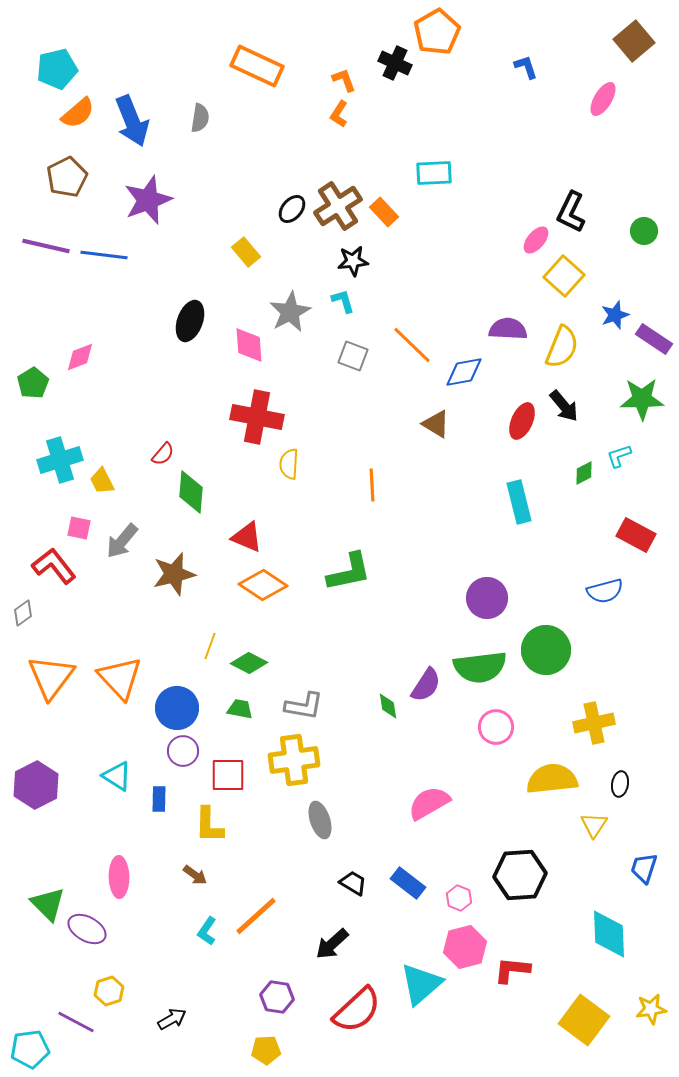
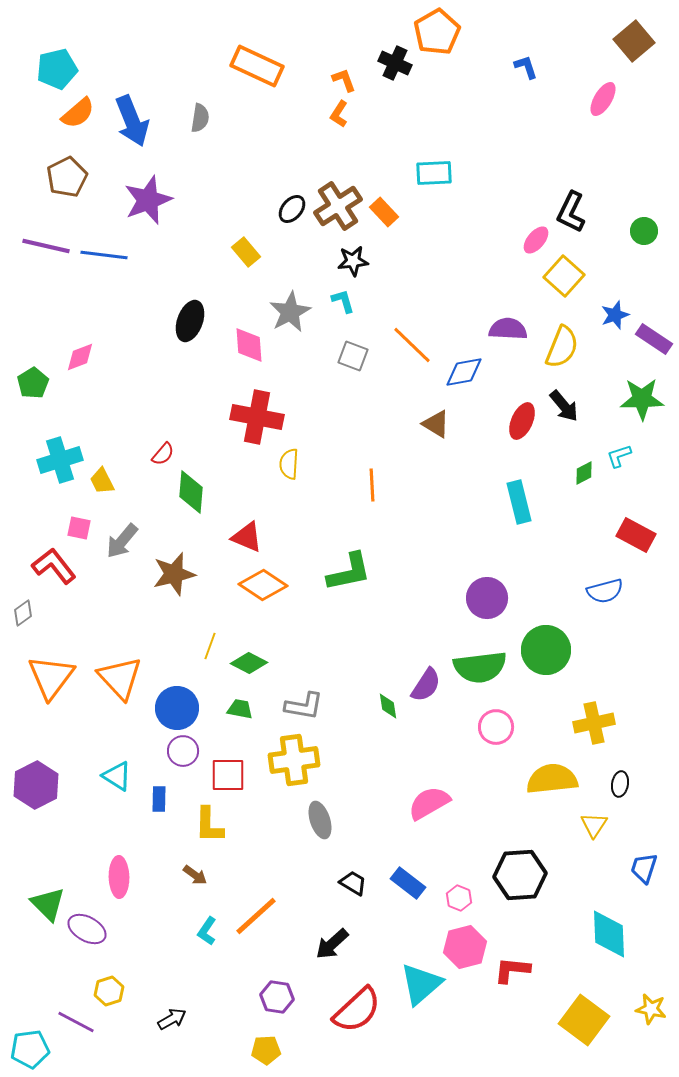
yellow star at (651, 1009): rotated 20 degrees clockwise
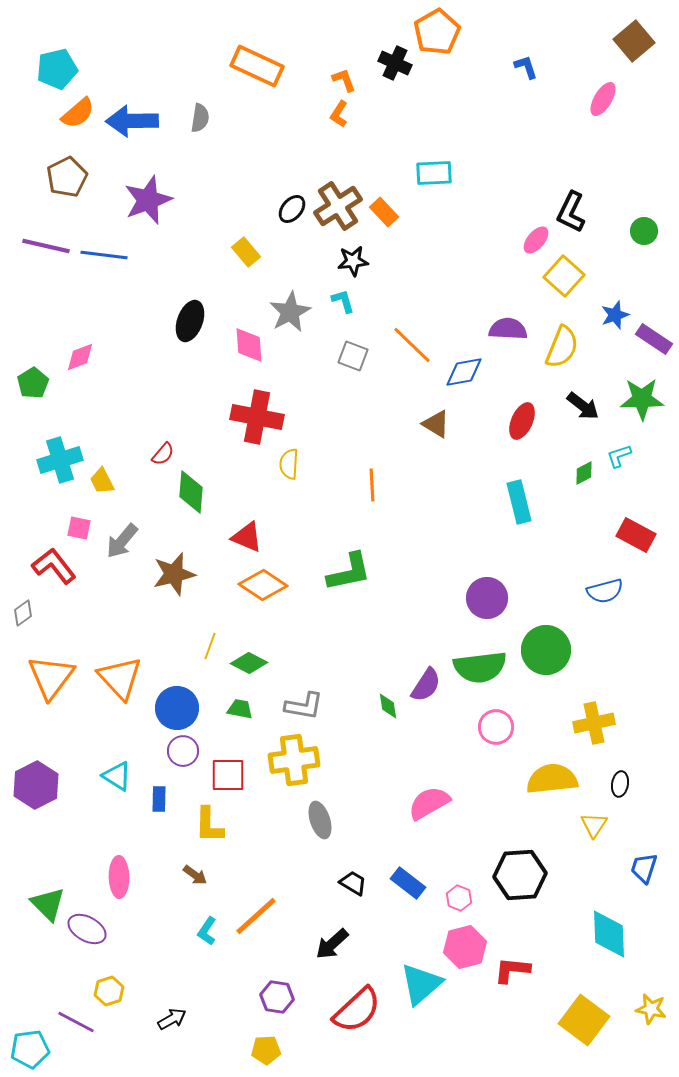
blue arrow at (132, 121): rotated 111 degrees clockwise
black arrow at (564, 406): moved 19 px right; rotated 12 degrees counterclockwise
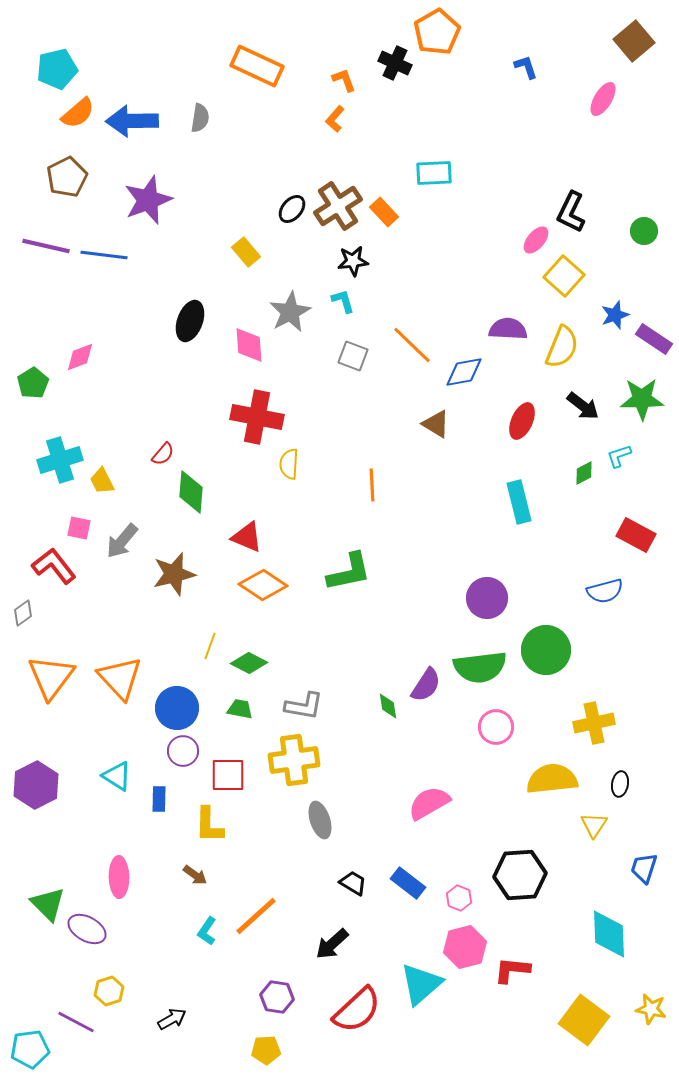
orange L-shape at (339, 114): moved 4 px left, 5 px down; rotated 8 degrees clockwise
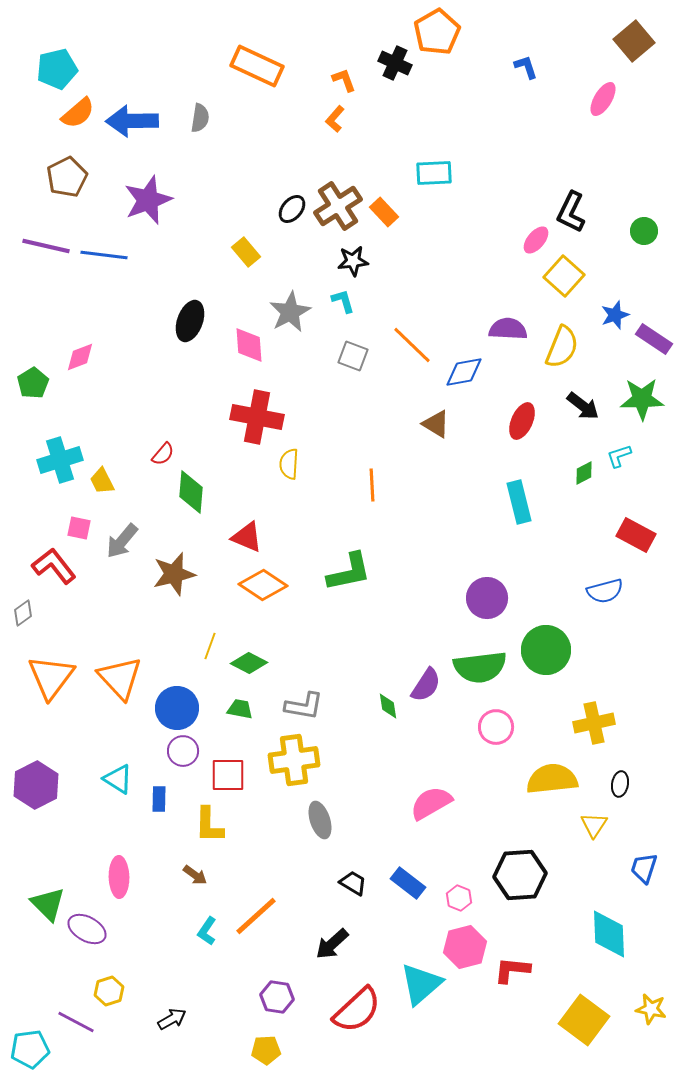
cyan triangle at (117, 776): moved 1 px right, 3 px down
pink semicircle at (429, 803): moved 2 px right
